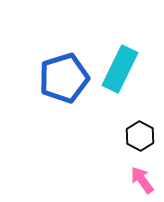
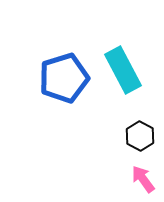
cyan rectangle: moved 3 px right, 1 px down; rotated 54 degrees counterclockwise
pink arrow: moved 1 px right, 1 px up
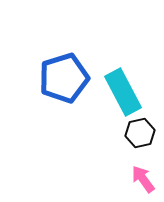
cyan rectangle: moved 22 px down
black hexagon: moved 3 px up; rotated 20 degrees clockwise
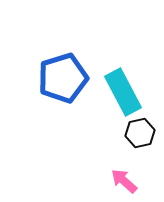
blue pentagon: moved 1 px left
pink arrow: moved 19 px left, 2 px down; rotated 12 degrees counterclockwise
